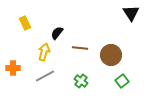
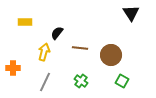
yellow rectangle: moved 1 px up; rotated 64 degrees counterclockwise
gray line: moved 6 px down; rotated 36 degrees counterclockwise
green square: rotated 24 degrees counterclockwise
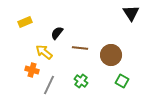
yellow rectangle: rotated 24 degrees counterclockwise
yellow arrow: rotated 66 degrees counterclockwise
orange cross: moved 19 px right, 2 px down; rotated 16 degrees clockwise
gray line: moved 4 px right, 3 px down
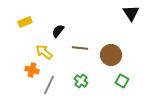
black semicircle: moved 1 px right, 2 px up
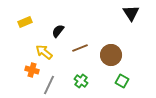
brown line: rotated 28 degrees counterclockwise
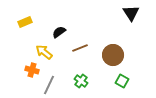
black semicircle: moved 1 px right, 1 px down; rotated 16 degrees clockwise
brown circle: moved 2 px right
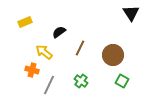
brown line: rotated 42 degrees counterclockwise
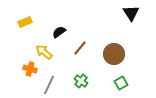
brown line: rotated 14 degrees clockwise
brown circle: moved 1 px right, 1 px up
orange cross: moved 2 px left, 1 px up
green square: moved 1 px left, 2 px down; rotated 32 degrees clockwise
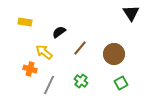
yellow rectangle: rotated 32 degrees clockwise
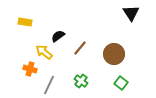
black semicircle: moved 1 px left, 4 px down
green square: rotated 24 degrees counterclockwise
